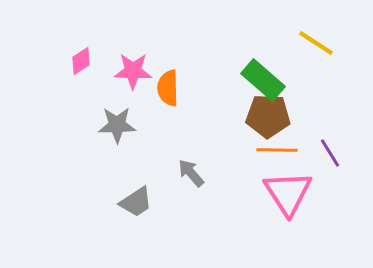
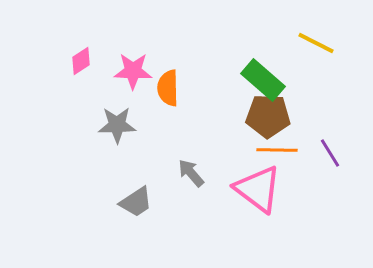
yellow line: rotated 6 degrees counterclockwise
pink triangle: moved 30 px left, 4 px up; rotated 20 degrees counterclockwise
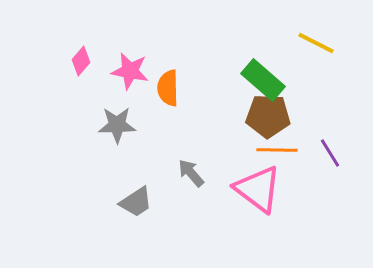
pink diamond: rotated 16 degrees counterclockwise
pink star: moved 3 px left; rotated 9 degrees clockwise
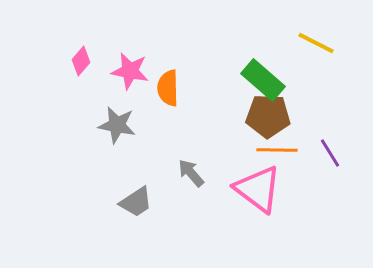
gray star: rotated 12 degrees clockwise
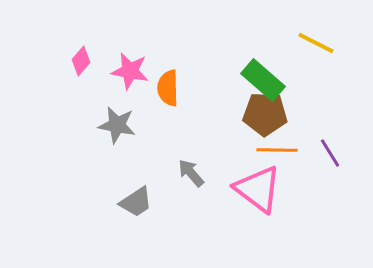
brown pentagon: moved 3 px left, 2 px up
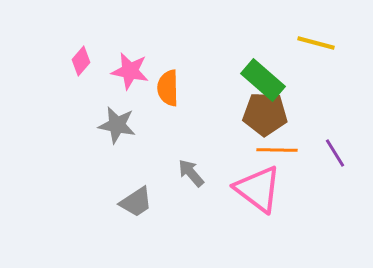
yellow line: rotated 12 degrees counterclockwise
purple line: moved 5 px right
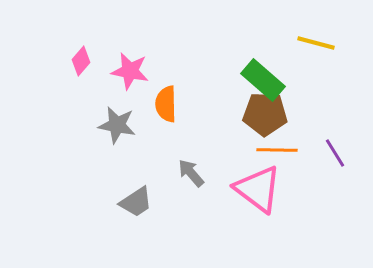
orange semicircle: moved 2 px left, 16 px down
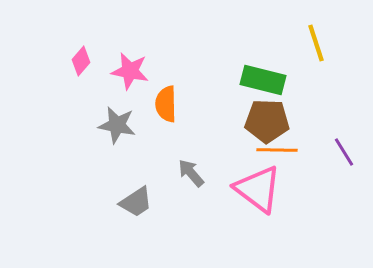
yellow line: rotated 57 degrees clockwise
green rectangle: rotated 27 degrees counterclockwise
brown pentagon: moved 2 px right, 7 px down
purple line: moved 9 px right, 1 px up
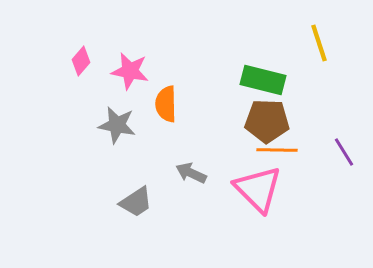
yellow line: moved 3 px right
gray arrow: rotated 24 degrees counterclockwise
pink triangle: rotated 8 degrees clockwise
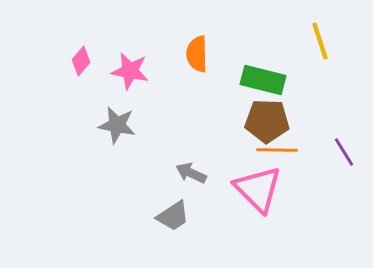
yellow line: moved 1 px right, 2 px up
orange semicircle: moved 31 px right, 50 px up
gray trapezoid: moved 37 px right, 14 px down
